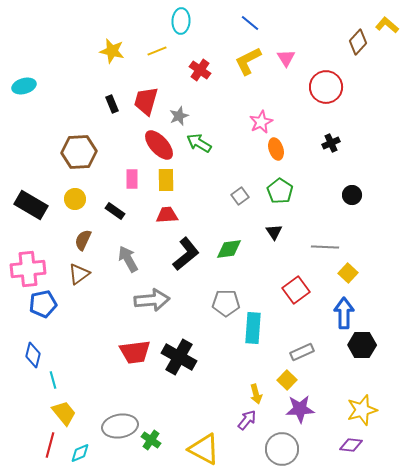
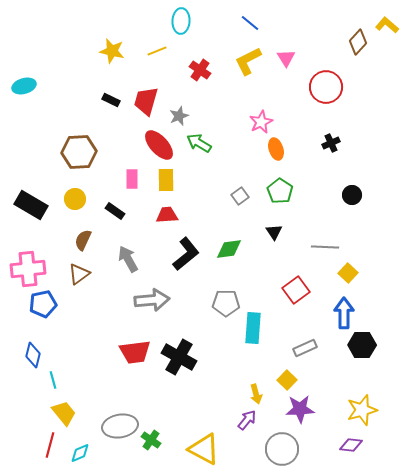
black rectangle at (112, 104): moved 1 px left, 4 px up; rotated 42 degrees counterclockwise
gray rectangle at (302, 352): moved 3 px right, 4 px up
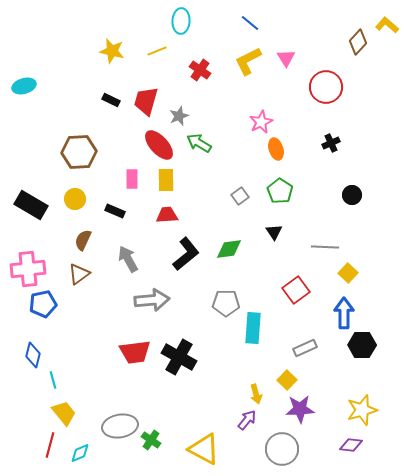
black rectangle at (115, 211): rotated 12 degrees counterclockwise
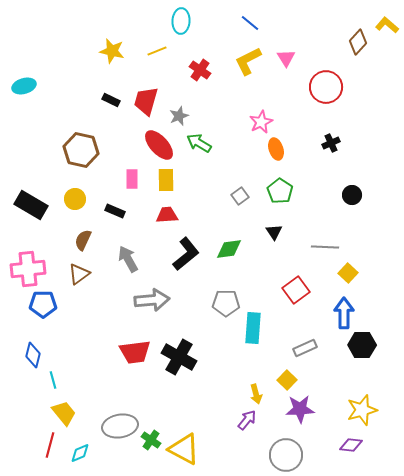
brown hexagon at (79, 152): moved 2 px right, 2 px up; rotated 16 degrees clockwise
blue pentagon at (43, 304): rotated 12 degrees clockwise
yellow triangle at (204, 449): moved 20 px left
gray circle at (282, 449): moved 4 px right, 6 px down
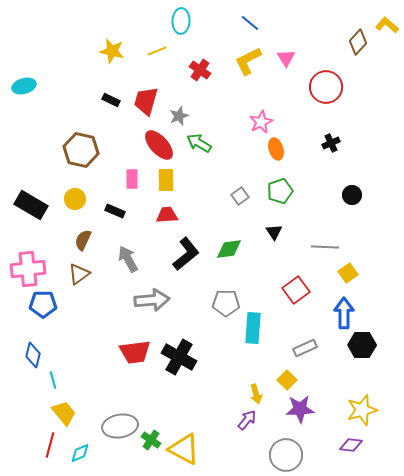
green pentagon at (280, 191): rotated 20 degrees clockwise
yellow square at (348, 273): rotated 12 degrees clockwise
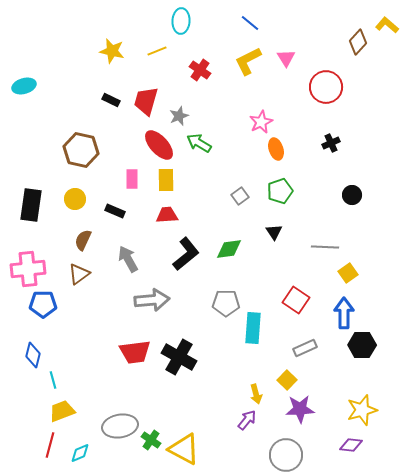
black rectangle at (31, 205): rotated 68 degrees clockwise
red square at (296, 290): moved 10 px down; rotated 20 degrees counterclockwise
yellow trapezoid at (64, 413): moved 2 px left, 2 px up; rotated 72 degrees counterclockwise
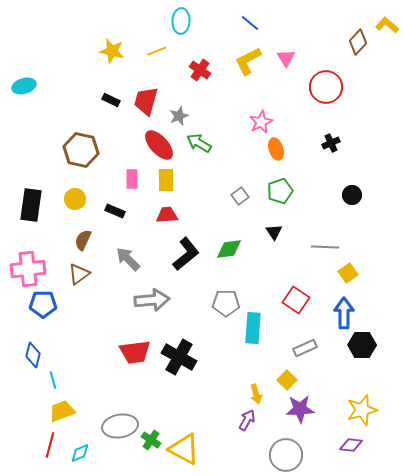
gray arrow at (128, 259): rotated 16 degrees counterclockwise
purple arrow at (247, 420): rotated 10 degrees counterclockwise
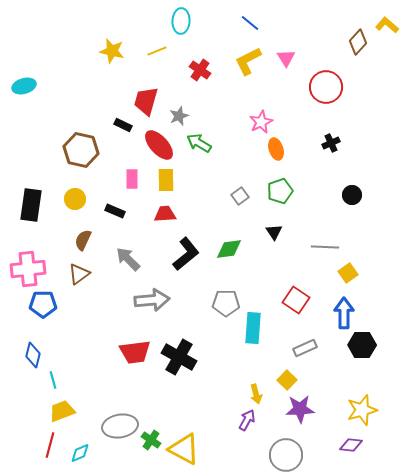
black rectangle at (111, 100): moved 12 px right, 25 px down
red trapezoid at (167, 215): moved 2 px left, 1 px up
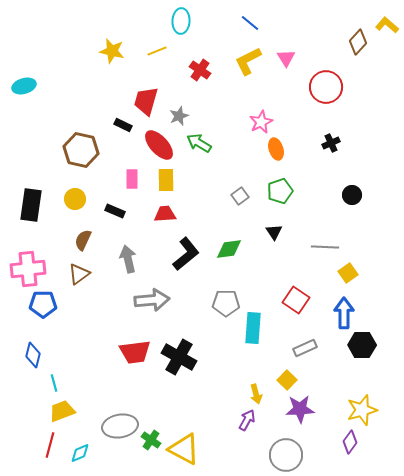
gray arrow at (128, 259): rotated 32 degrees clockwise
cyan line at (53, 380): moved 1 px right, 3 px down
purple diamond at (351, 445): moved 1 px left, 3 px up; rotated 60 degrees counterclockwise
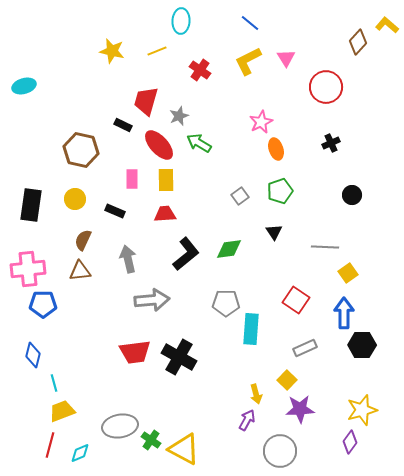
brown triangle at (79, 274): moved 1 px right, 3 px up; rotated 30 degrees clockwise
cyan rectangle at (253, 328): moved 2 px left, 1 px down
gray circle at (286, 455): moved 6 px left, 4 px up
